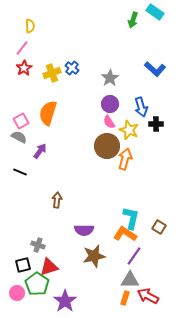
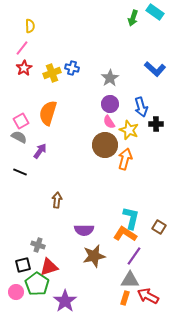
green arrow: moved 2 px up
blue cross: rotated 24 degrees counterclockwise
brown circle: moved 2 px left, 1 px up
pink circle: moved 1 px left, 1 px up
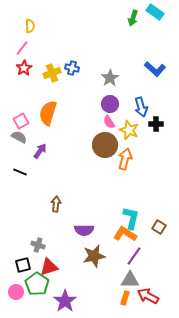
brown arrow: moved 1 px left, 4 px down
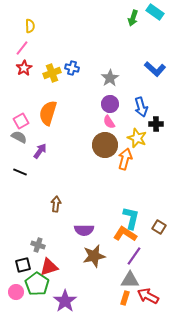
yellow star: moved 8 px right, 8 px down
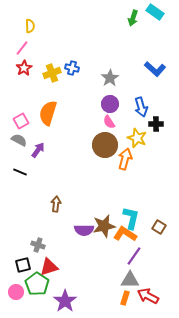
gray semicircle: moved 3 px down
purple arrow: moved 2 px left, 1 px up
brown star: moved 10 px right, 30 px up
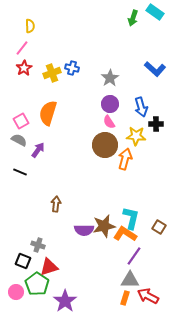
yellow star: moved 1 px left, 2 px up; rotated 18 degrees counterclockwise
black square: moved 4 px up; rotated 35 degrees clockwise
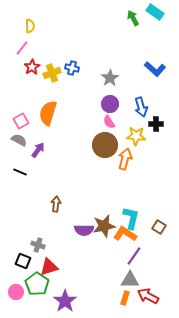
green arrow: rotated 133 degrees clockwise
red star: moved 8 px right, 1 px up
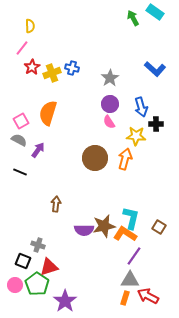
brown circle: moved 10 px left, 13 px down
pink circle: moved 1 px left, 7 px up
